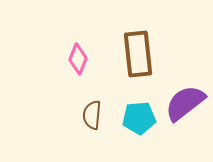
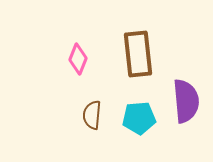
purple semicircle: moved 1 px right, 2 px up; rotated 123 degrees clockwise
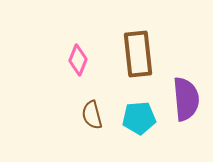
pink diamond: moved 1 px down
purple semicircle: moved 2 px up
brown semicircle: rotated 20 degrees counterclockwise
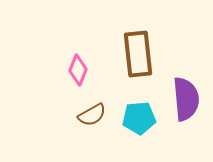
pink diamond: moved 10 px down
brown semicircle: rotated 104 degrees counterclockwise
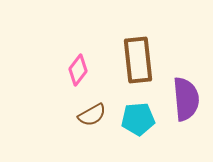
brown rectangle: moved 6 px down
pink diamond: rotated 16 degrees clockwise
cyan pentagon: moved 1 px left, 1 px down
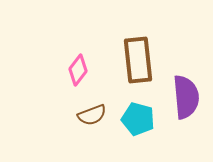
purple semicircle: moved 2 px up
brown semicircle: rotated 8 degrees clockwise
cyan pentagon: rotated 20 degrees clockwise
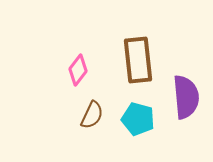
brown semicircle: rotated 44 degrees counterclockwise
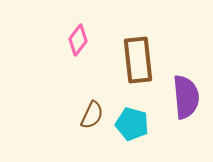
pink diamond: moved 30 px up
cyan pentagon: moved 6 px left, 5 px down
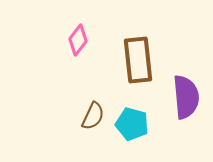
brown semicircle: moved 1 px right, 1 px down
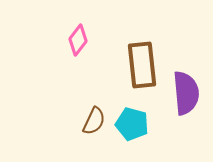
brown rectangle: moved 4 px right, 5 px down
purple semicircle: moved 4 px up
brown semicircle: moved 1 px right, 5 px down
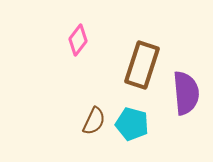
brown rectangle: rotated 24 degrees clockwise
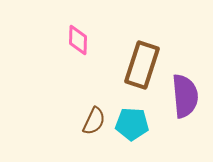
pink diamond: rotated 36 degrees counterclockwise
purple semicircle: moved 1 px left, 3 px down
cyan pentagon: rotated 12 degrees counterclockwise
